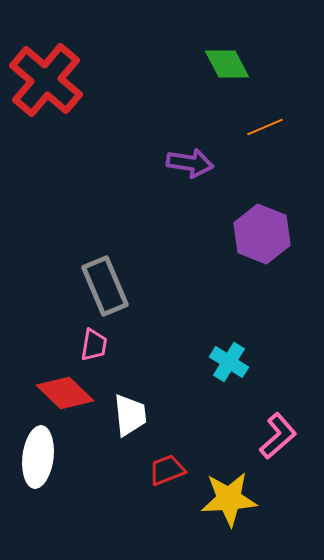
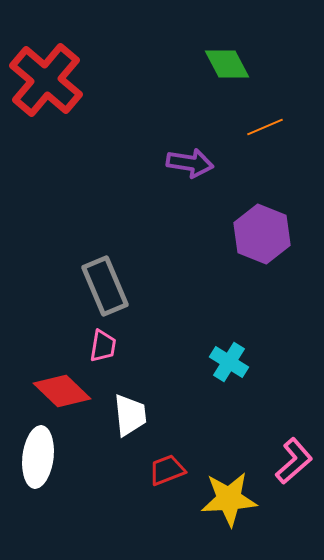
pink trapezoid: moved 9 px right, 1 px down
red diamond: moved 3 px left, 2 px up
pink L-shape: moved 16 px right, 25 px down
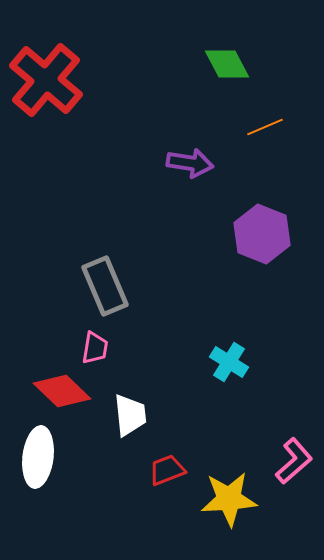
pink trapezoid: moved 8 px left, 2 px down
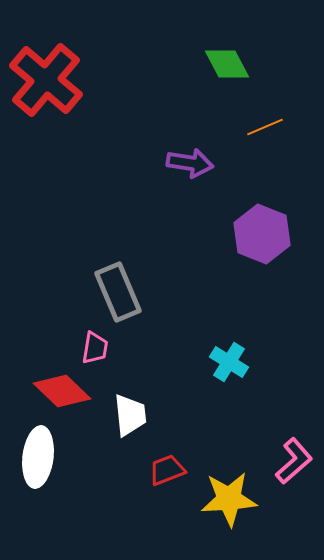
gray rectangle: moved 13 px right, 6 px down
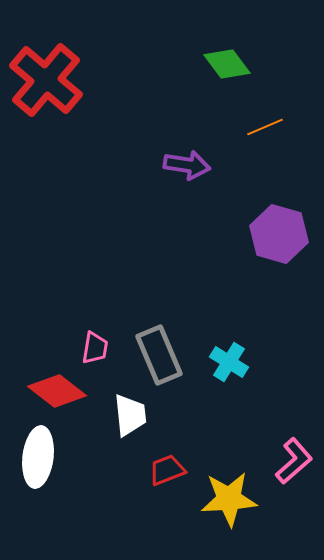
green diamond: rotated 9 degrees counterclockwise
purple arrow: moved 3 px left, 2 px down
purple hexagon: moved 17 px right; rotated 6 degrees counterclockwise
gray rectangle: moved 41 px right, 63 px down
red diamond: moved 5 px left; rotated 6 degrees counterclockwise
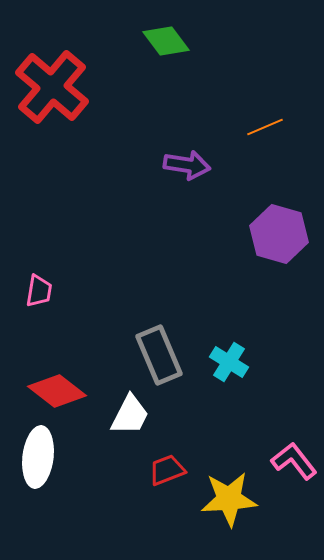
green diamond: moved 61 px left, 23 px up
red cross: moved 6 px right, 7 px down
pink trapezoid: moved 56 px left, 57 px up
white trapezoid: rotated 33 degrees clockwise
pink L-shape: rotated 87 degrees counterclockwise
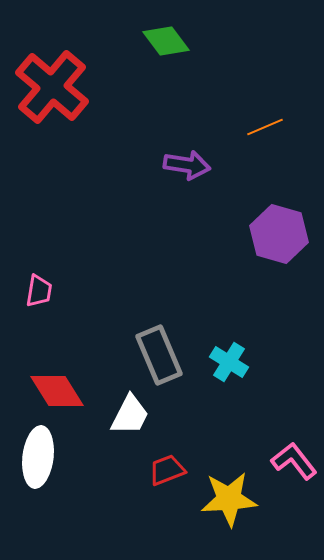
red diamond: rotated 20 degrees clockwise
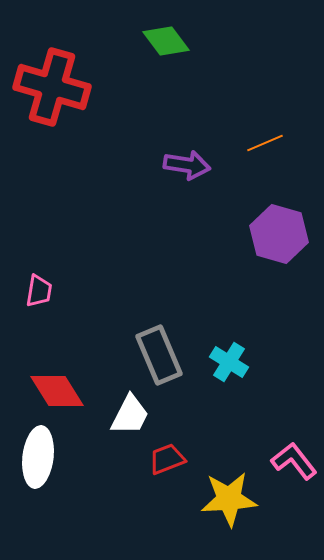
red cross: rotated 24 degrees counterclockwise
orange line: moved 16 px down
red trapezoid: moved 11 px up
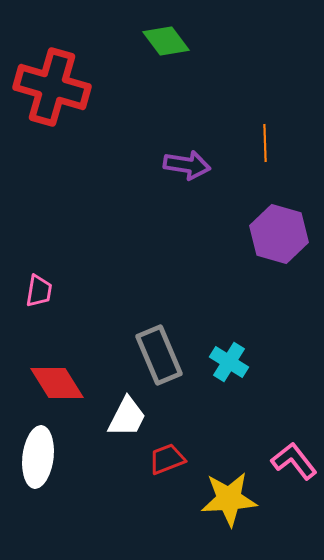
orange line: rotated 69 degrees counterclockwise
red diamond: moved 8 px up
white trapezoid: moved 3 px left, 2 px down
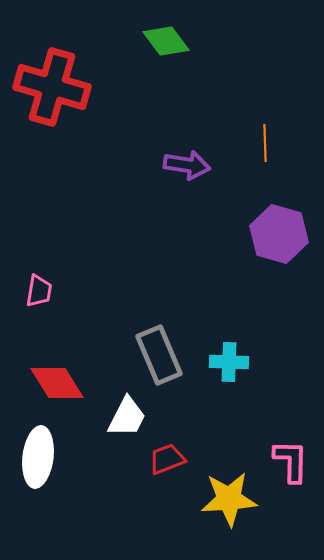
cyan cross: rotated 30 degrees counterclockwise
pink L-shape: moved 3 px left; rotated 39 degrees clockwise
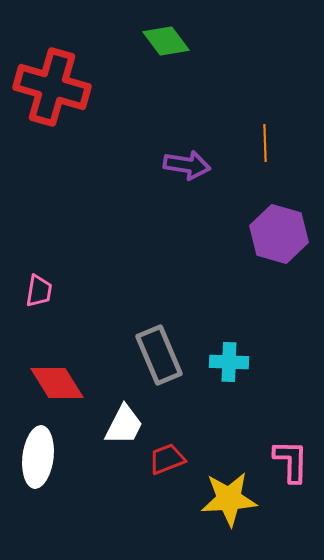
white trapezoid: moved 3 px left, 8 px down
